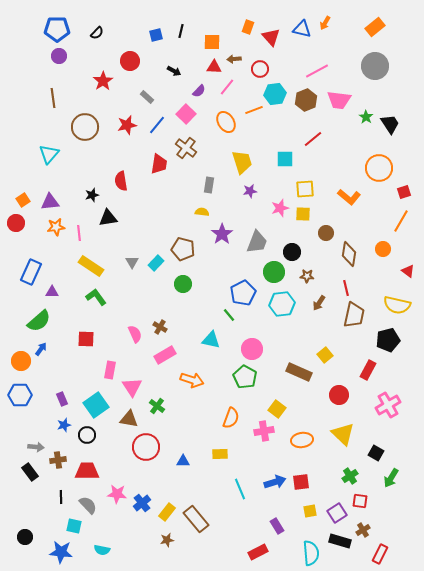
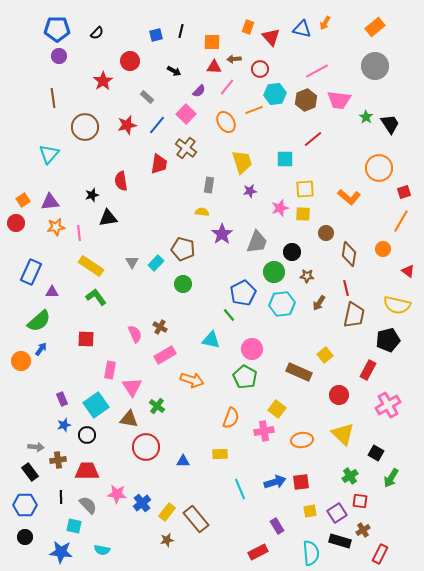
blue hexagon at (20, 395): moved 5 px right, 110 px down
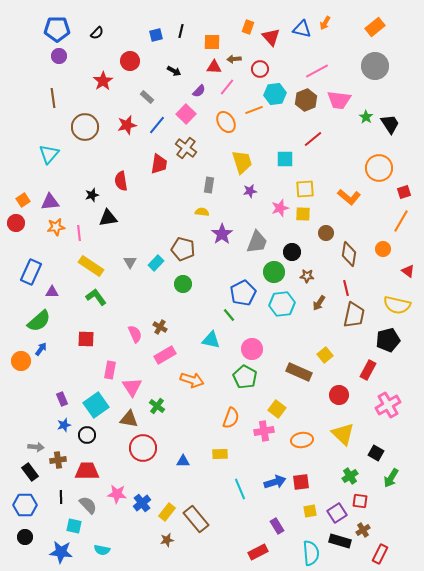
gray triangle at (132, 262): moved 2 px left
red circle at (146, 447): moved 3 px left, 1 px down
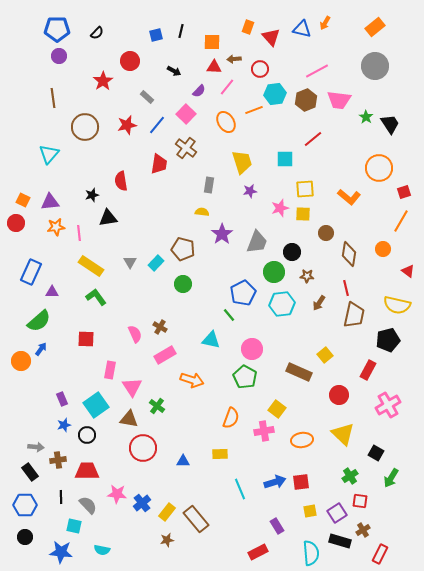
orange square at (23, 200): rotated 32 degrees counterclockwise
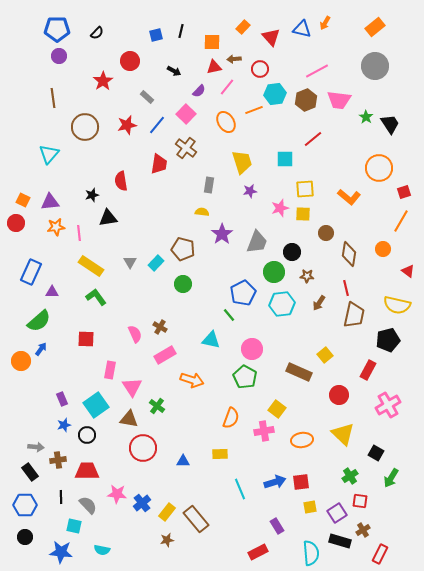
orange rectangle at (248, 27): moved 5 px left; rotated 24 degrees clockwise
red triangle at (214, 67): rotated 14 degrees counterclockwise
yellow square at (310, 511): moved 4 px up
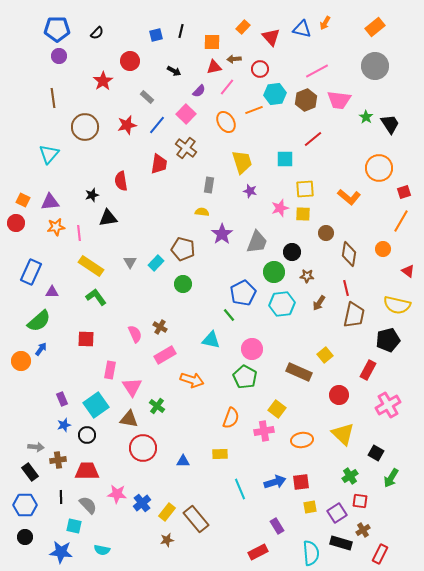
purple star at (250, 191): rotated 24 degrees clockwise
black rectangle at (340, 541): moved 1 px right, 2 px down
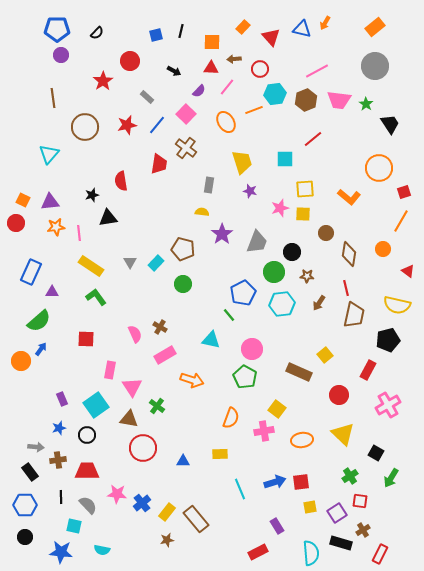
purple circle at (59, 56): moved 2 px right, 1 px up
red triangle at (214, 67): moved 3 px left, 1 px down; rotated 14 degrees clockwise
green star at (366, 117): moved 13 px up
blue star at (64, 425): moved 5 px left, 3 px down
